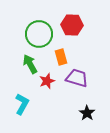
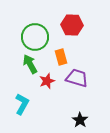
green circle: moved 4 px left, 3 px down
black star: moved 7 px left, 7 px down
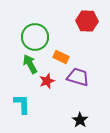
red hexagon: moved 15 px right, 4 px up
orange rectangle: rotated 49 degrees counterclockwise
purple trapezoid: moved 1 px right, 1 px up
cyan L-shape: rotated 30 degrees counterclockwise
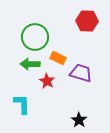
orange rectangle: moved 3 px left, 1 px down
green arrow: rotated 60 degrees counterclockwise
purple trapezoid: moved 3 px right, 4 px up
red star: rotated 21 degrees counterclockwise
black star: moved 1 px left
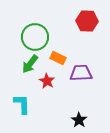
green arrow: rotated 54 degrees counterclockwise
purple trapezoid: rotated 20 degrees counterclockwise
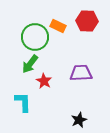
orange rectangle: moved 32 px up
red star: moved 3 px left
cyan L-shape: moved 1 px right, 2 px up
black star: rotated 14 degrees clockwise
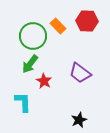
orange rectangle: rotated 21 degrees clockwise
green circle: moved 2 px left, 1 px up
purple trapezoid: moved 1 px left; rotated 140 degrees counterclockwise
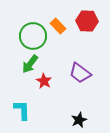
cyan L-shape: moved 1 px left, 8 px down
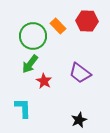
cyan L-shape: moved 1 px right, 2 px up
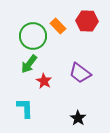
green arrow: moved 1 px left
cyan L-shape: moved 2 px right
black star: moved 1 px left, 2 px up; rotated 14 degrees counterclockwise
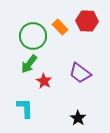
orange rectangle: moved 2 px right, 1 px down
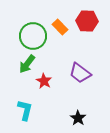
green arrow: moved 2 px left
cyan L-shape: moved 2 px down; rotated 15 degrees clockwise
